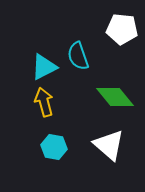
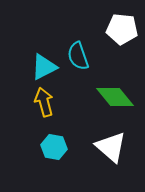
white triangle: moved 2 px right, 2 px down
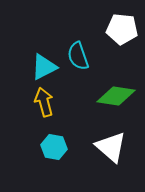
green diamond: moved 1 px right, 1 px up; rotated 42 degrees counterclockwise
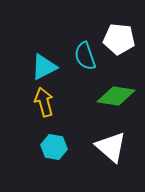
white pentagon: moved 3 px left, 10 px down
cyan semicircle: moved 7 px right
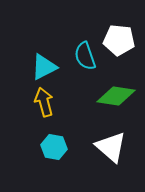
white pentagon: moved 1 px down
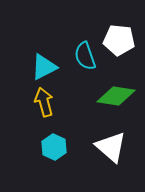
cyan hexagon: rotated 15 degrees clockwise
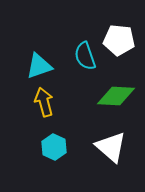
cyan triangle: moved 5 px left, 1 px up; rotated 8 degrees clockwise
green diamond: rotated 6 degrees counterclockwise
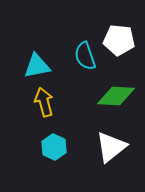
cyan triangle: moved 2 px left; rotated 8 degrees clockwise
white triangle: rotated 40 degrees clockwise
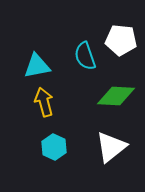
white pentagon: moved 2 px right
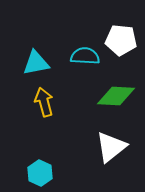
cyan semicircle: rotated 112 degrees clockwise
cyan triangle: moved 1 px left, 3 px up
cyan hexagon: moved 14 px left, 26 px down
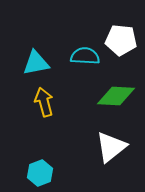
cyan hexagon: rotated 15 degrees clockwise
